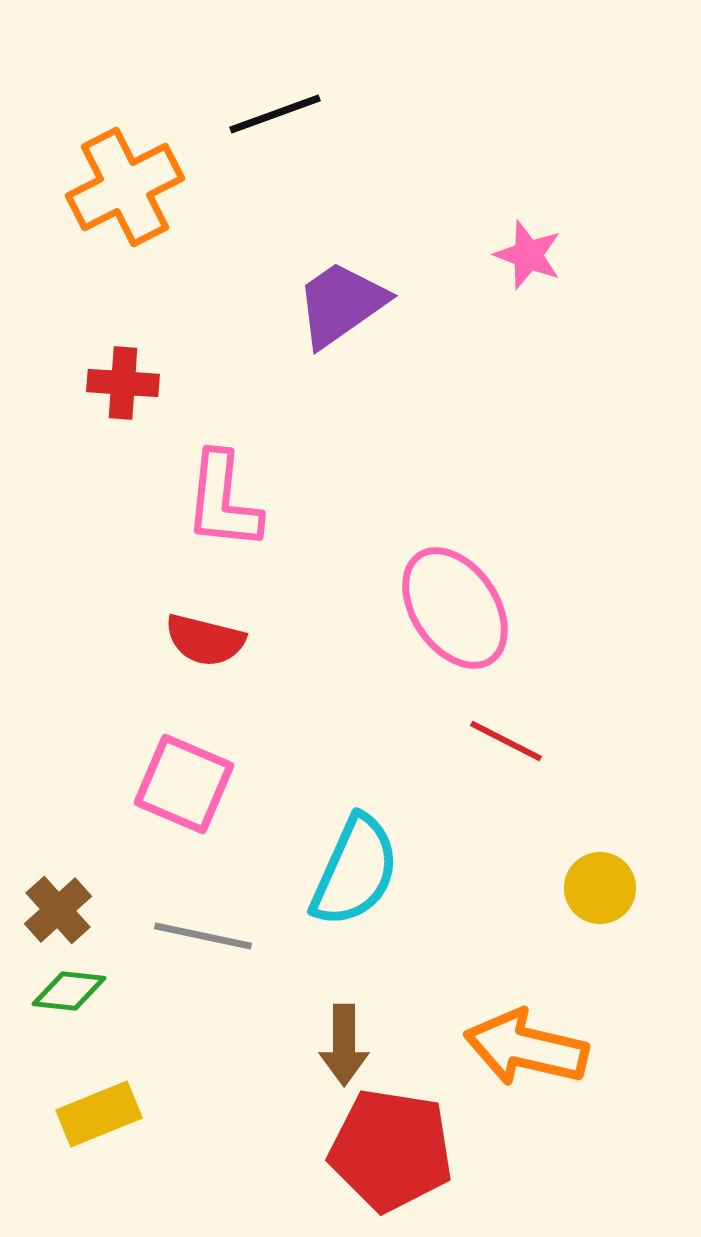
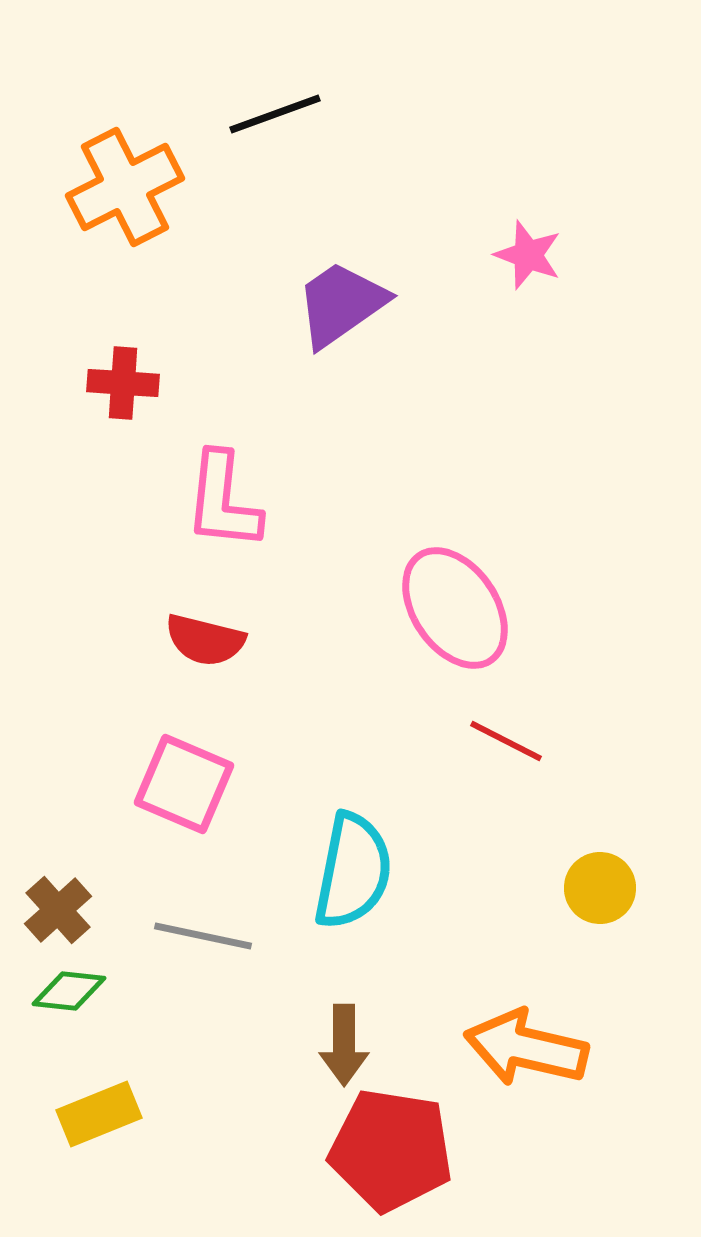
cyan semicircle: moved 2 px left; rotated 13 degrees counterclockwise
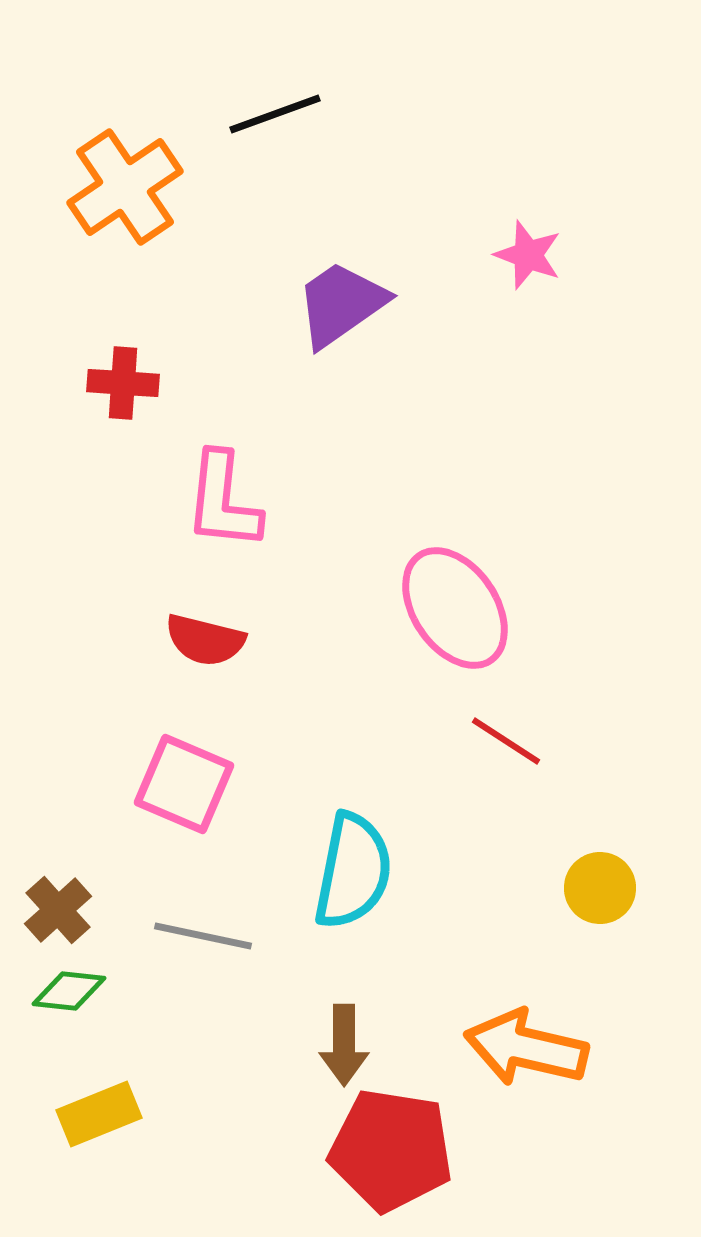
orange cross: rotated 7 degrees counterclockwise
red line: rotated 6 degrees clockwise
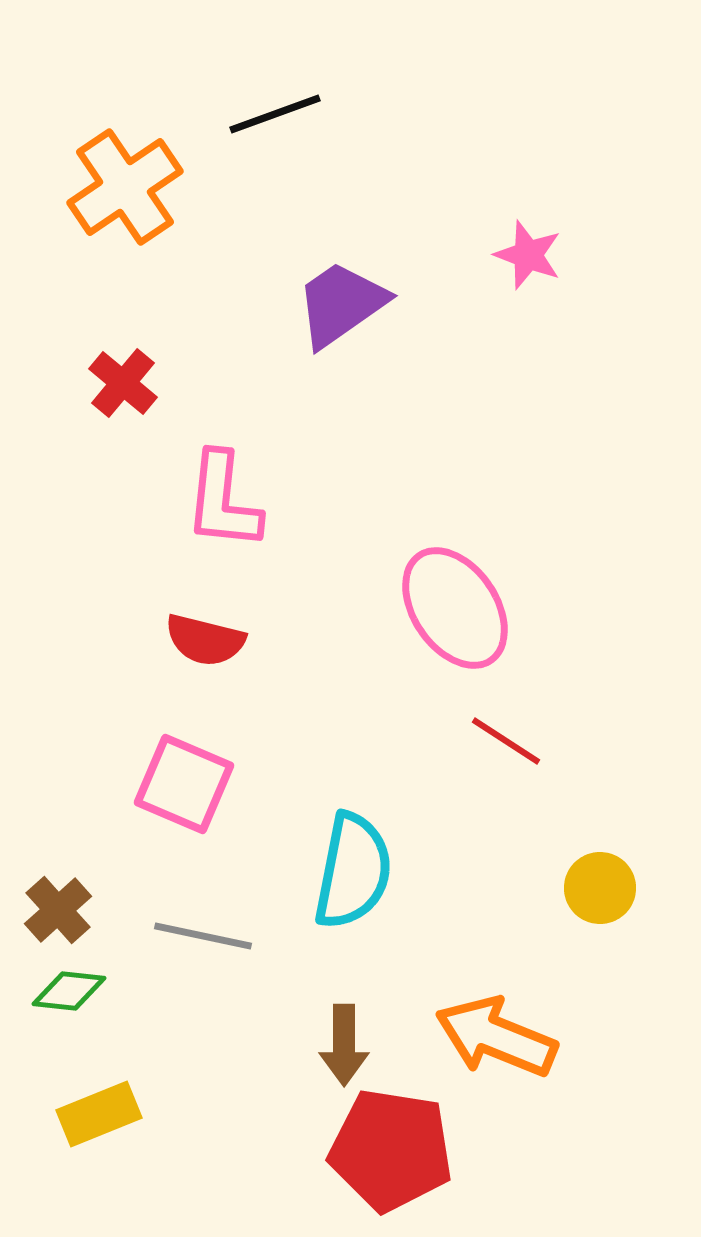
red cross: rotated 36 degrees clockwise
orange arrow: moved 30 px left, 11 px up; rotated 9 degrees clockwise
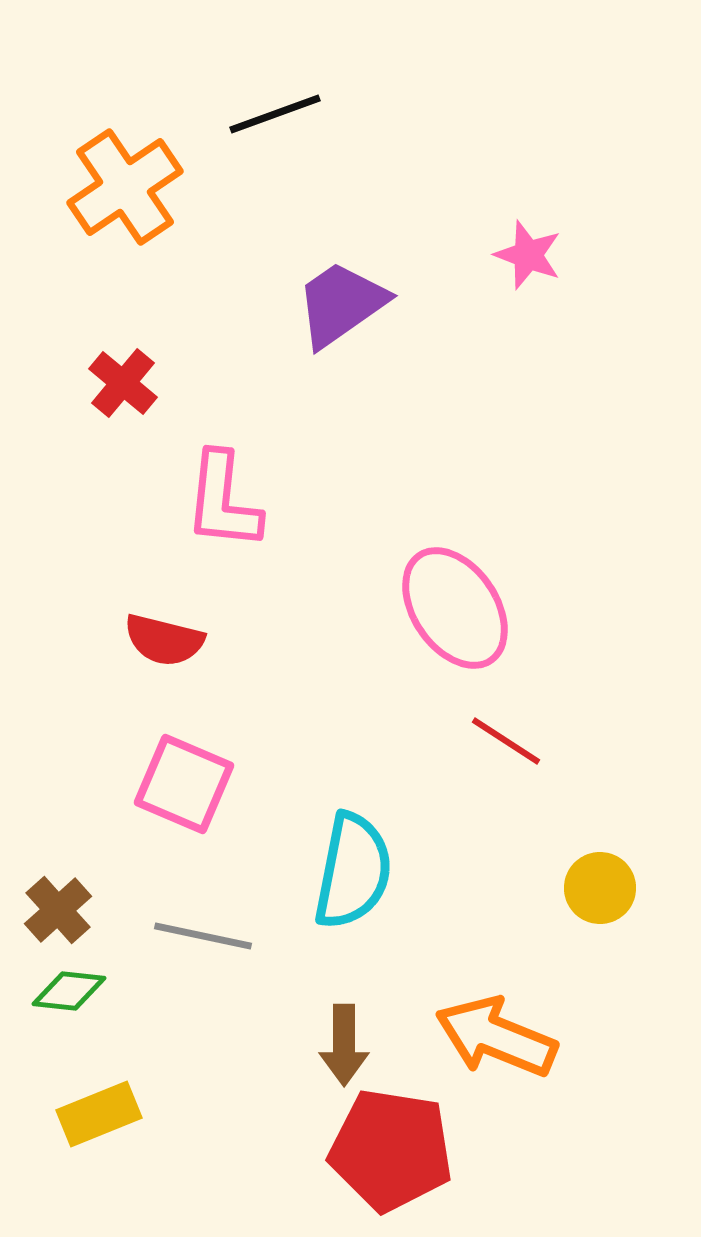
red semicircle: moved 41 px left
